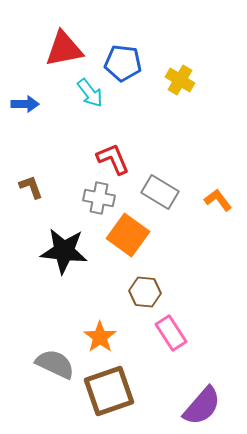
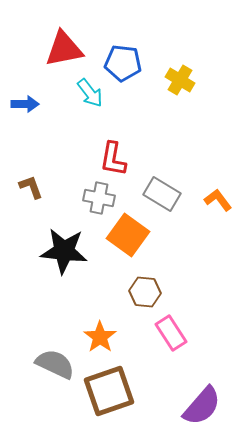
red L-shape: rotated 147 degrees counterclockwise
gray rectangle: moved 2 px right, 2 px down
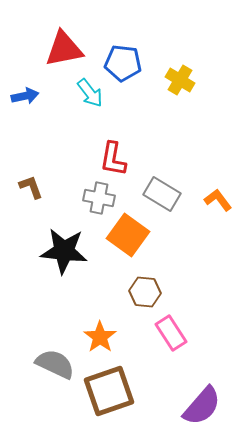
blue arrow: moved 8 px up; rotated 12 degrees counterclockwise
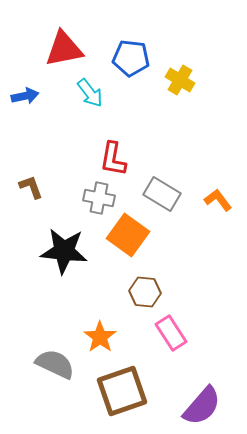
blue pentagon: moved 8 px right, 5 px up
brown square: moved 13 px right
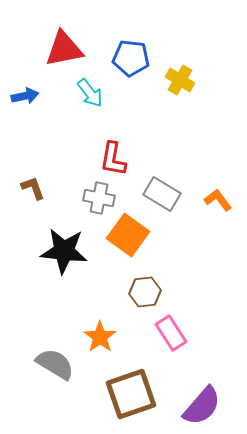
brown L-shape: moved 2 px right, 1 px down
brown hexagon: rotated 12 degrees counterclockwise
gray semicircle: rotated 6 degrees clockwise
brown square: moved 9 px right, 3 px down
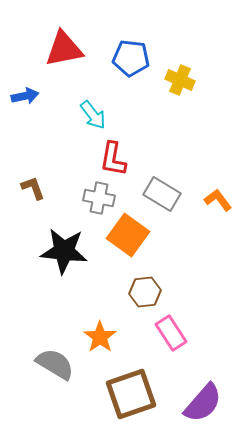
yellow cross: rotated 8 degrees counterclockwise
cyan arrow: moved 3 px right, 22 px down
purple semicircle: moved 1 px right, 3 px up
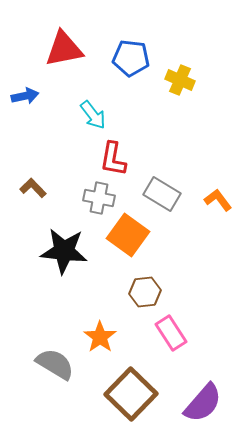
brown L-shape: rotated 24 degrees counterclockwise
brown square: rotated 27 degrees counterclockwise
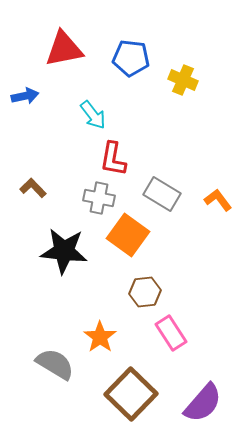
yellow cross: moved 3 px right
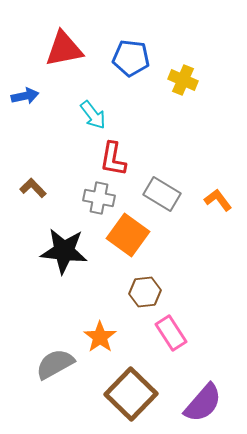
gray semicircle: rotated 60 degrees counterclockwise
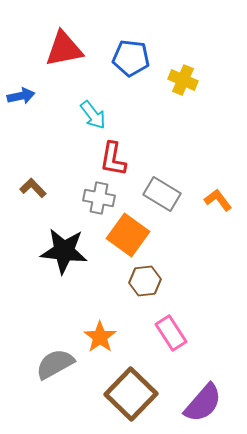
blue arrow: moved 4 px left
brown hexagon: moved 11 px up
